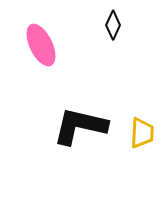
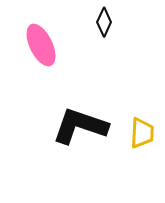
black diamond: moved 9 px left, 3 px up
black L-shape: rotated 6 degrees clockwise
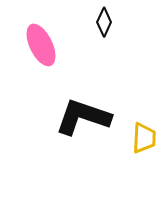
black L-shape: moved 3 px right, 9 px up
yellow trapezoid: moved 2 px right, 5 px down
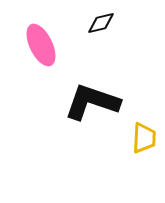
black diamond: moved 3 px left, 1 px down; rotated 52 degrees clockwise
black L-shape: moved 9 px right, 15 px up
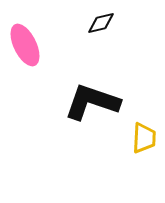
pink ellipse: moved 16 px left
